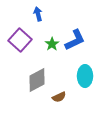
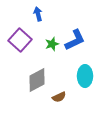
green star: rotated 16 degrees clockwise
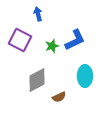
purple square: rotated 15 degrees counterclockwise
green star: moved 2 px down
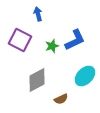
cyan ellipse: rotated 45 degrees clockwise
brown semicircle: moved 2 px right, 2 px down
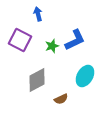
cyan ellipse: rotated 15 degrees counterclockwise
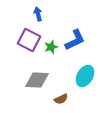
purple square: moved 9 px right
green star: moved 1 px left, 1 px down
gray diamond: rotated 30 degrees clockwise
